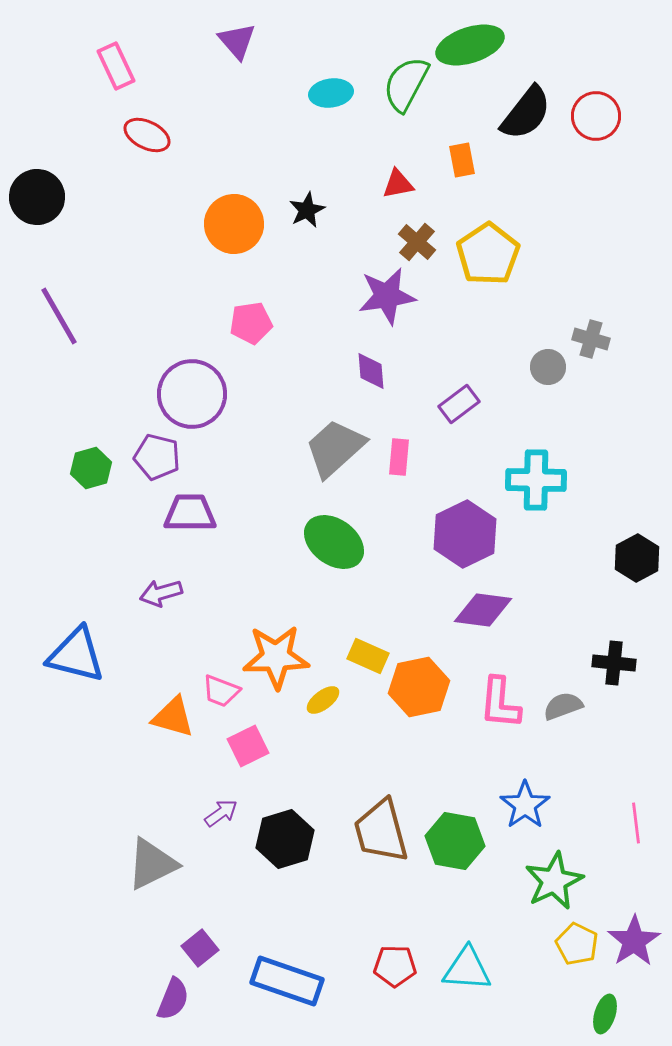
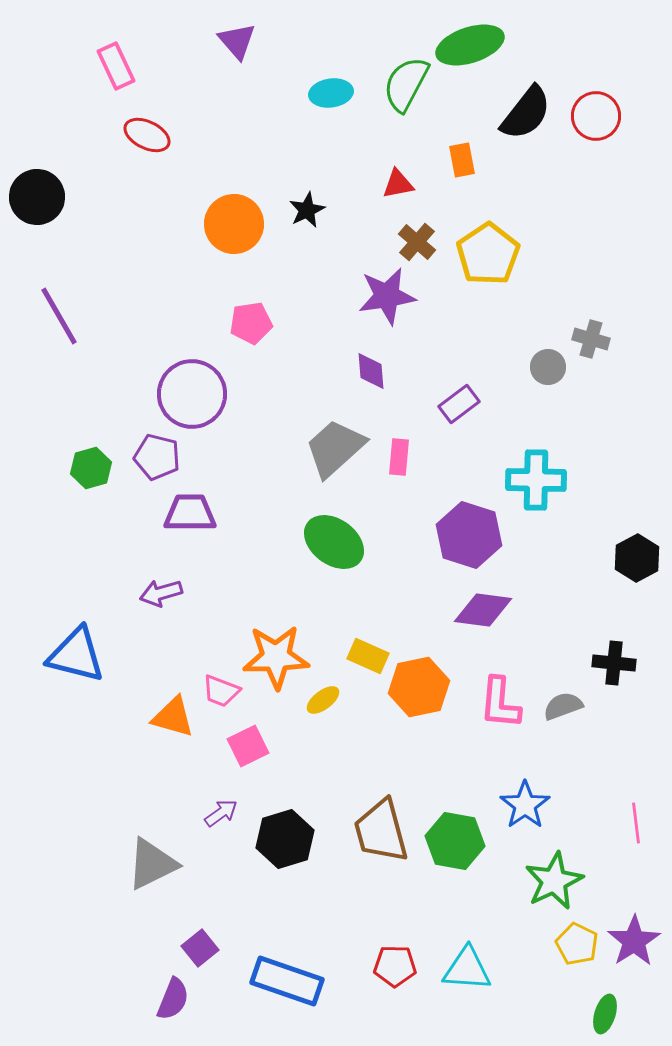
purple hexagon at (465, 534): moved 4 px right, 1 px down; rotated 16 degrees counterclockwise
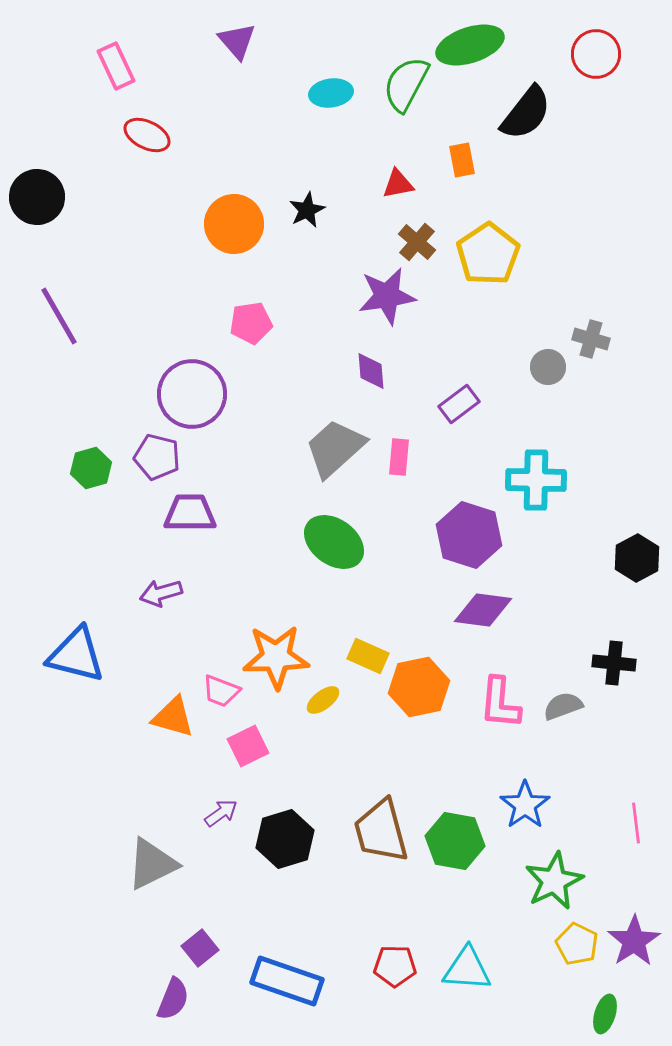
red circle at (596, 116): moved 62 px up
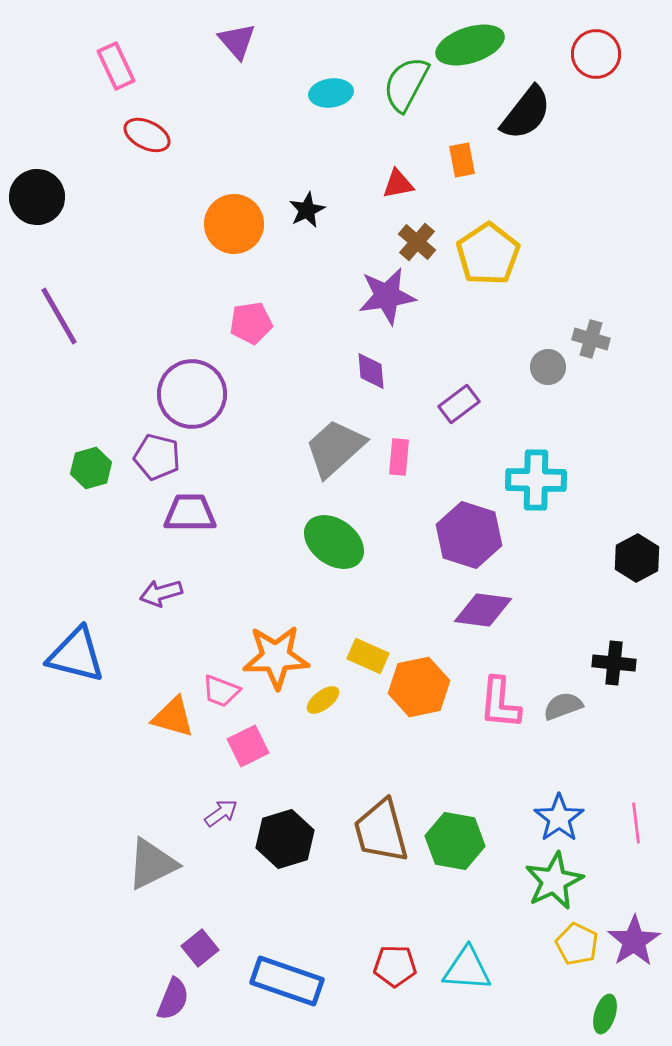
blue star at (525, 805): moved 34 px right, 13 px down
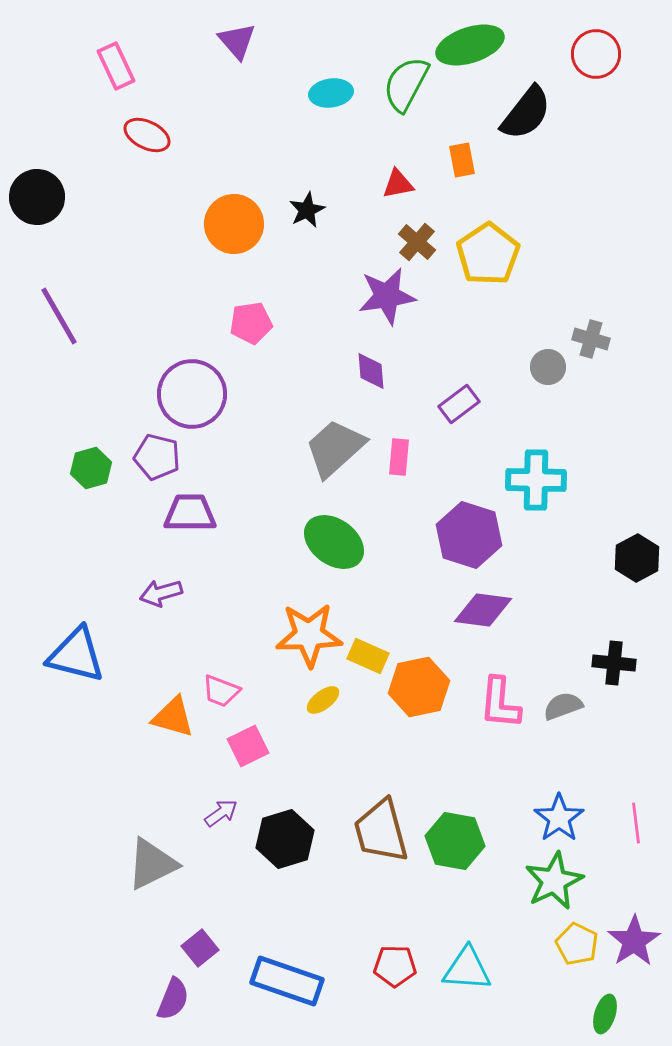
orange star at (276, 657): moved 33 px right, 22 px up
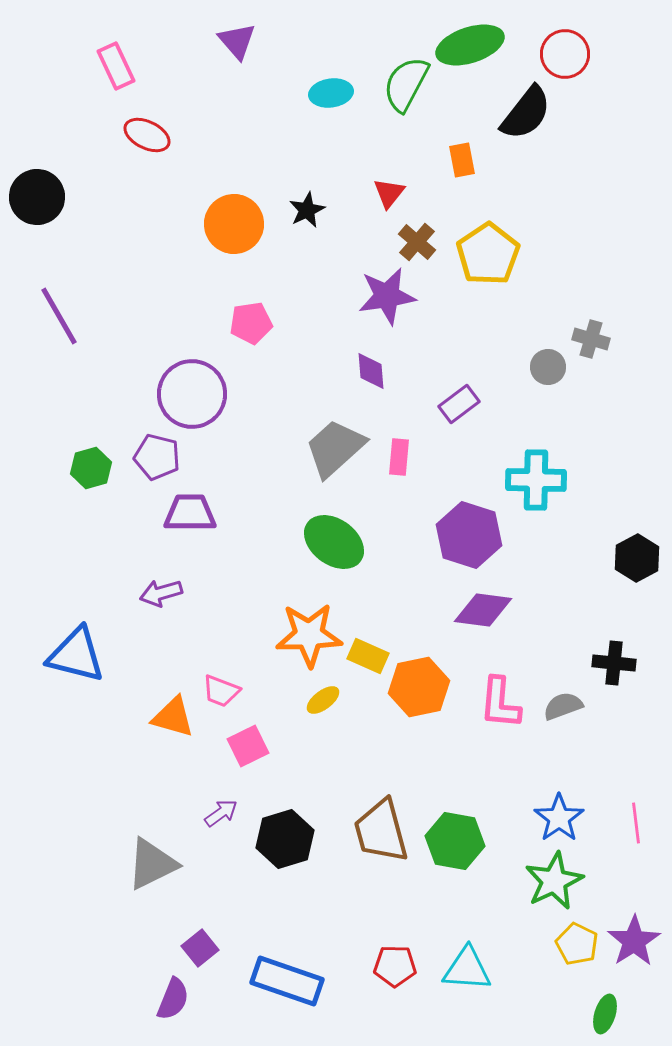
red circle at (596, 54): moved 31 px left
red triangle at (398, 184): moved 9 px left, 9 px down; rotated 40 degrees counterclockwise
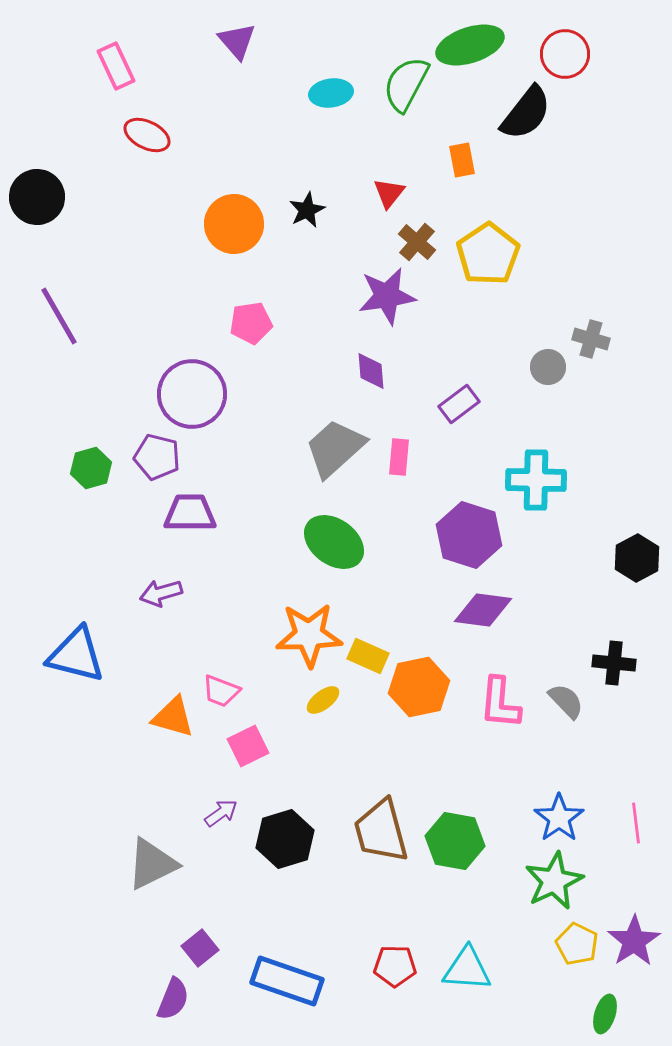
gray semicircle at (563, 706): moved 3 px right, 5 px up; rotated 66 degrees clockwise
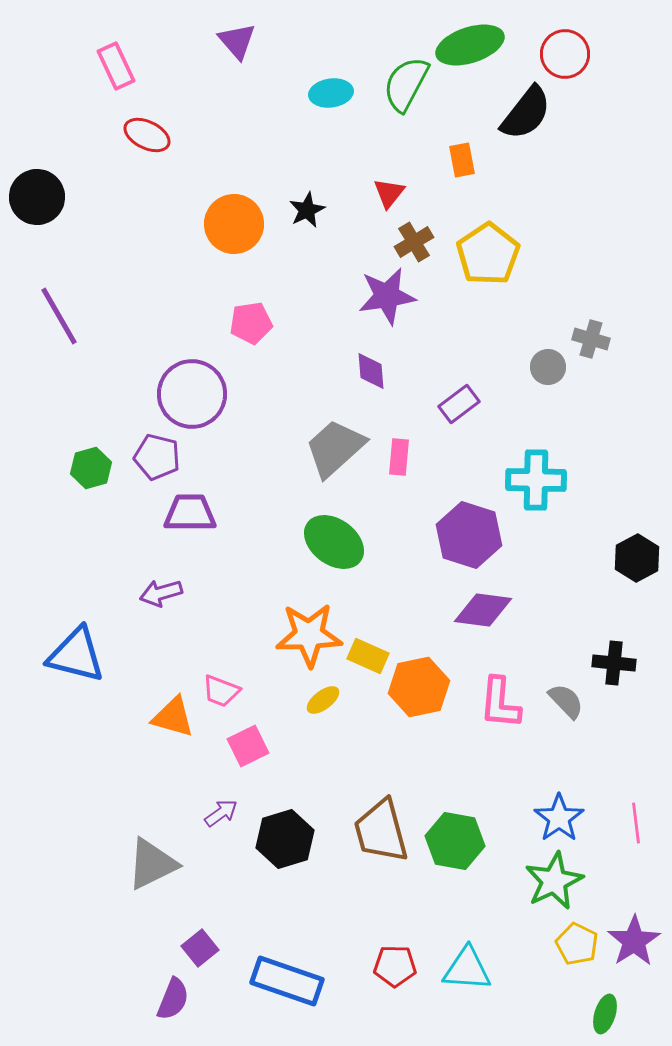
brown cross at (417, 242): moved 3 px left; rotated 18 degrees clockwise
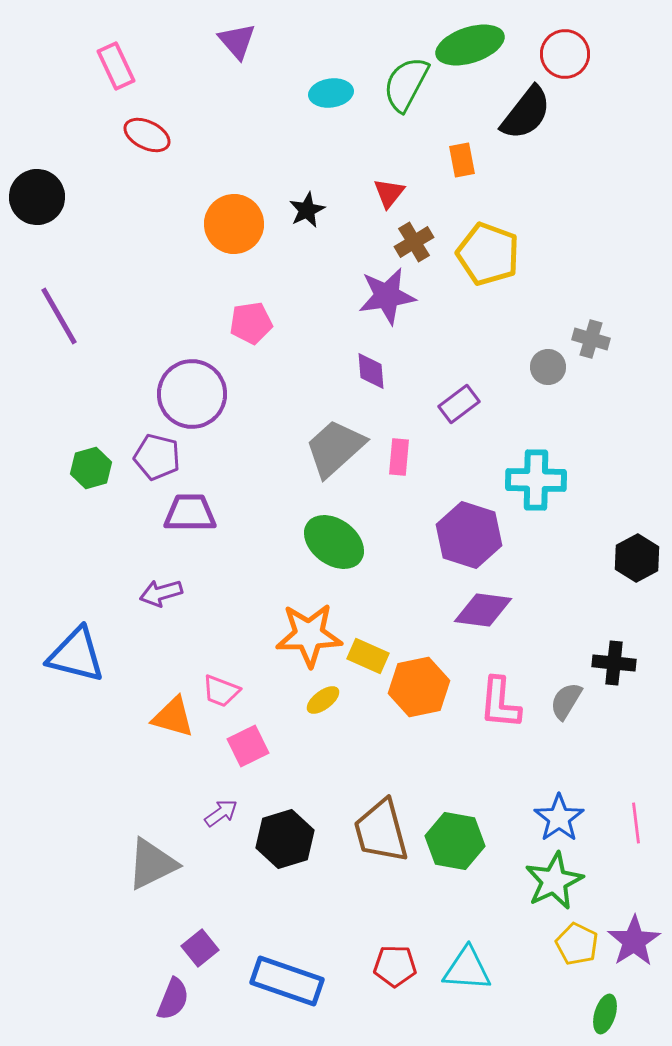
yellow pentagon at (488, 254): rotated 18 degrees counterclockwise
gray semicircle at (566, 701): rotated 105 degrees counterclockwise
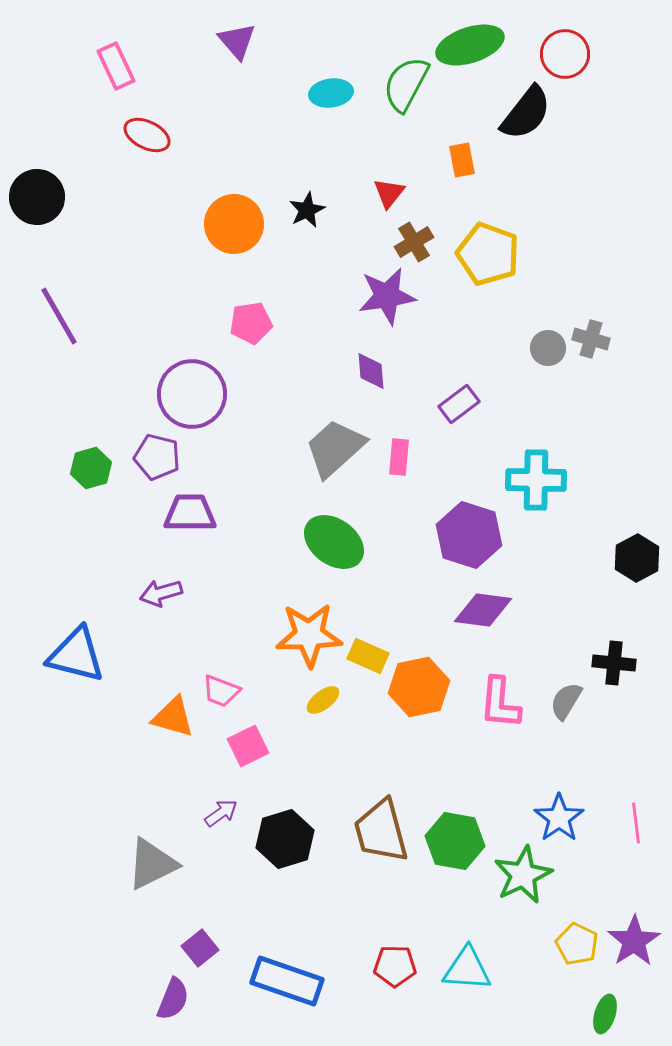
gray circle at (548, 367): moved 19 px up
green star at (554, 881): moved 31 px left, 6 px up
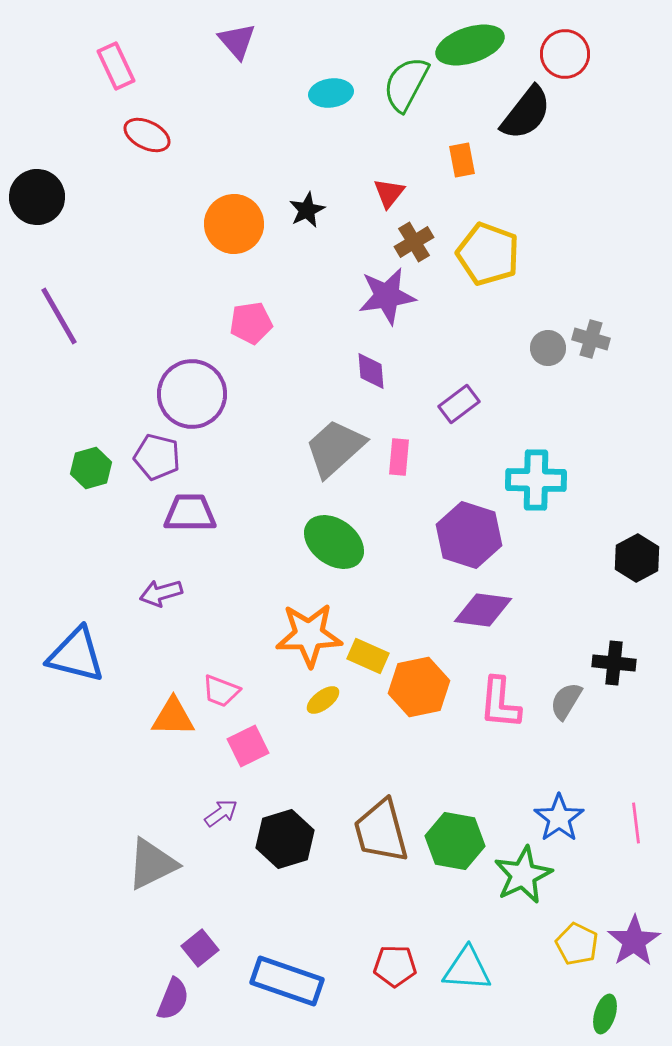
orange triangle at (173, 717): rotated 15 degrees counterclockwise
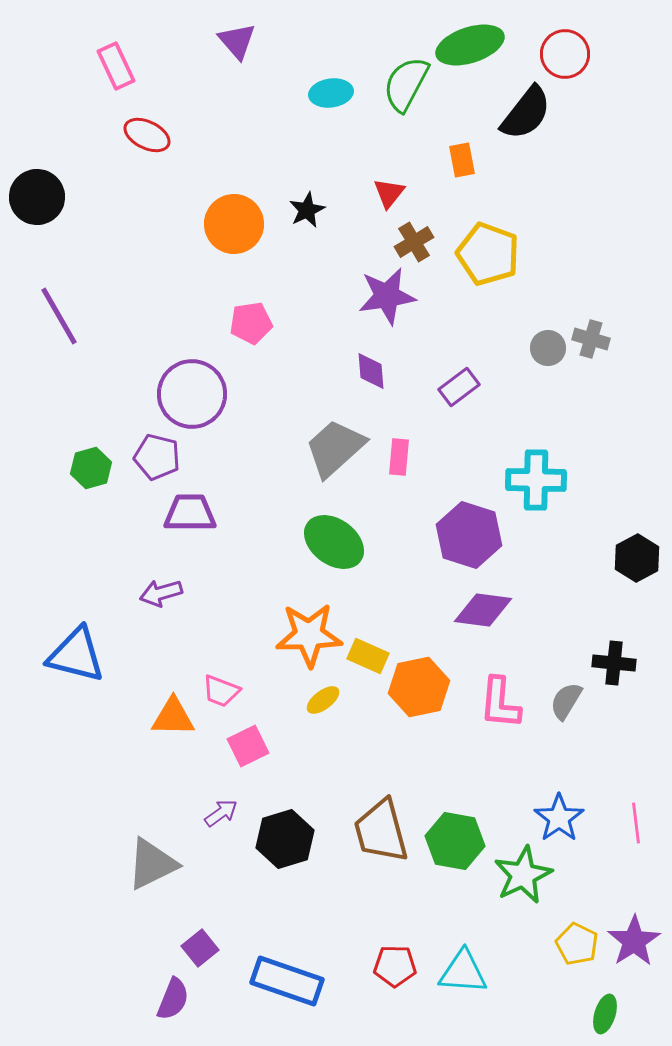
purple rectangle at (459, 404): moved 17 px up
cyan triangle at (467, 969): moved 4 px left, 3 px down
